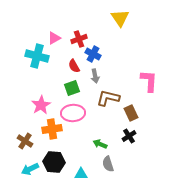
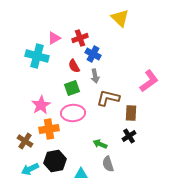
yellow triangle: rotated 12 degrees counterclockwise
red cross: moved 1 px right, 1 px up
pink L-shape: rotated 50 degrees clockwise
brown rectangle: rotated 28 degrees clockwise
orange cross: moved 3 px left
black hexagon: moved 1 px right, 1 px up; rotated 15 degrees counterclockwise
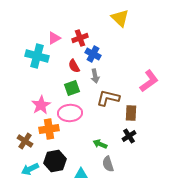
pink ellipse: moved 3 px left
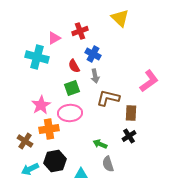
red cross: moved 7 px up
cyan cross: moved 1 px down
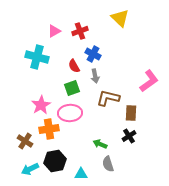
pink triangle: moved 7 px up
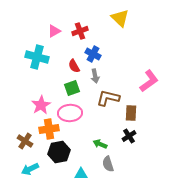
black hexagon: moved 4 px right, 9 px up
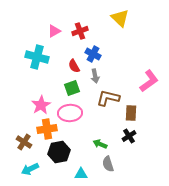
orange cross: moved 2 px left
brown cross: moved 1 px left, 1 px down
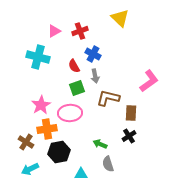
cyan cross: moved 1 px right
green square: moved 5 px right
brown cross: moved 2 px right
